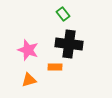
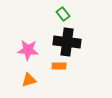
black cross: moved 2 px left, 2 px up
pink star: rotated 15 degrees counterclockwise
orange rectangle: moved 4 px right, 1 px up
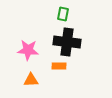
green rectangle: rotated 48 degrees clockwise
orange triangle: moved 2 px right; rotated 14 degrees clockwise
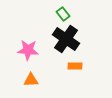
green rectangle: rotated 48 degrees counterclockwise
black cross: moved 1 px left, 3 px up; rotated 28 degrees clockwise
orange rectangle: moved 16 px right
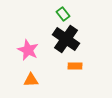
pink star: rotated 20 degrees clockwise
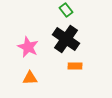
green rectangle: moved 3 px right, 4 px up
pink star: moved 3 px up
orange triangle: moved 1 px left, 2 px up
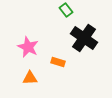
black cross: moved 18 px right, 1 px up
orange rectangle: moved 17 px left, 4 px up; rotated 16 degrees clockwise
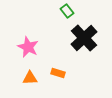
green rectangle: moved 1 px right, 1 px down
black cross: rotated 12 degrees clockwise
orange rectangle: moved 11 px down
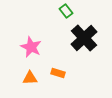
green rectangle: moved 1 px left
pink star: moved 3 px right
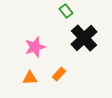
pink star: moved 4 px right; rotated 30 degrees clockwise
orange rectangle: moved 1 px right, 1 px down; rotated 64 degrees counterclockwise
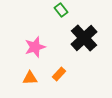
green rectangle: moved 5 px left, 1 px up
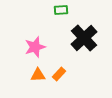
green rectangle: rotated 56 degrees counterclockwise
orange triangle: moved 8 px right, 3 px up
